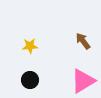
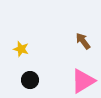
yellow star: moved 9 px left, 3 px down; rotated 21 degrees clockwise
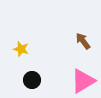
black circle: moved 2 px right
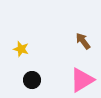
pink triangle: moved 1 px left, 1 px up
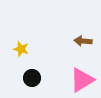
brown arrow: rotated 48 degrees counterclockwise
black circle: moved 2 px up
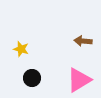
pink triangle: moved 3 px left
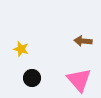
pink triangle: rotated 40 degrees counterclockwise
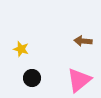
pink triangle: rotated 32 degrees clockwise
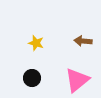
yellow star: moved 15 px right, 6 px up
pink triangle: moved 2 px left
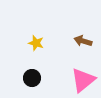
brown arrow: rotated 12 degrees clockwise
pink triangle: moved 6 px right
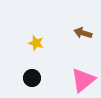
brown arrow: moved 8 px up
